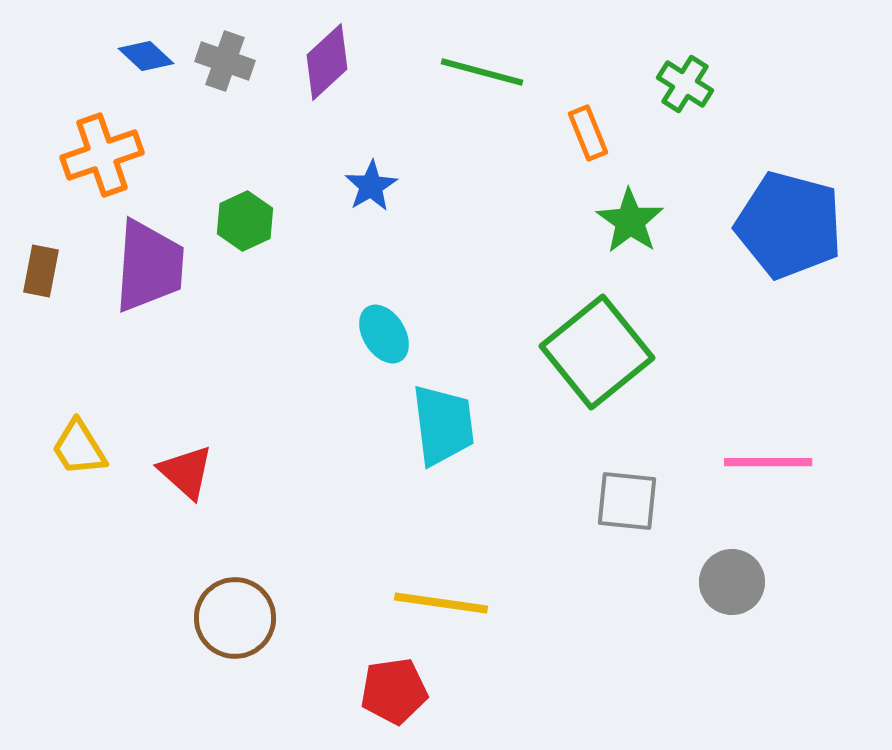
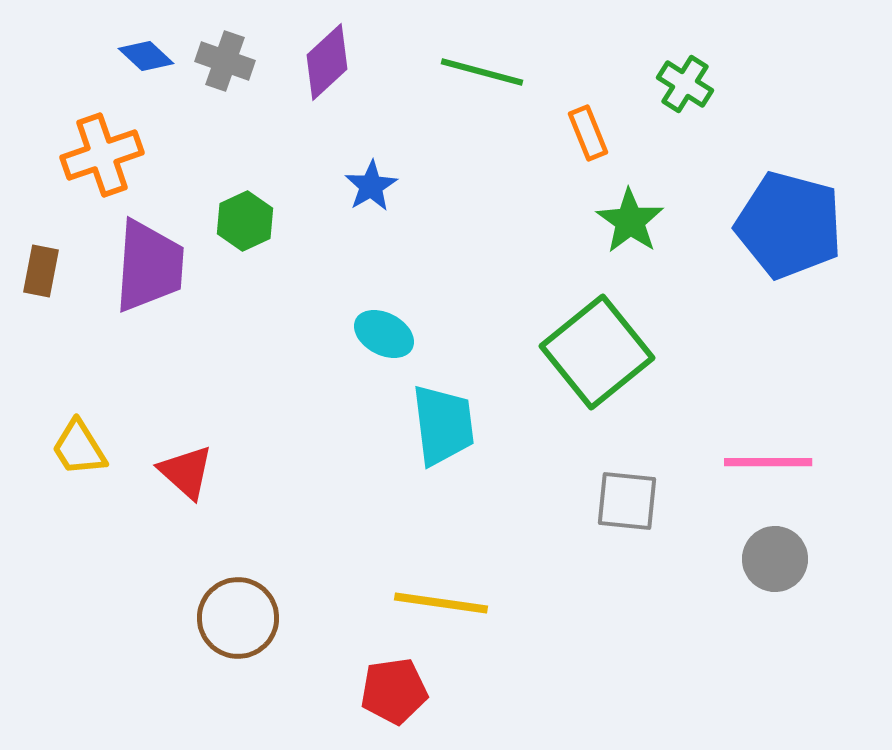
cyan ellipse: rotated 30 degrees counterclockwise
gray circle: moved 43 px right, 23 px up
brown circle: moved 3 px right
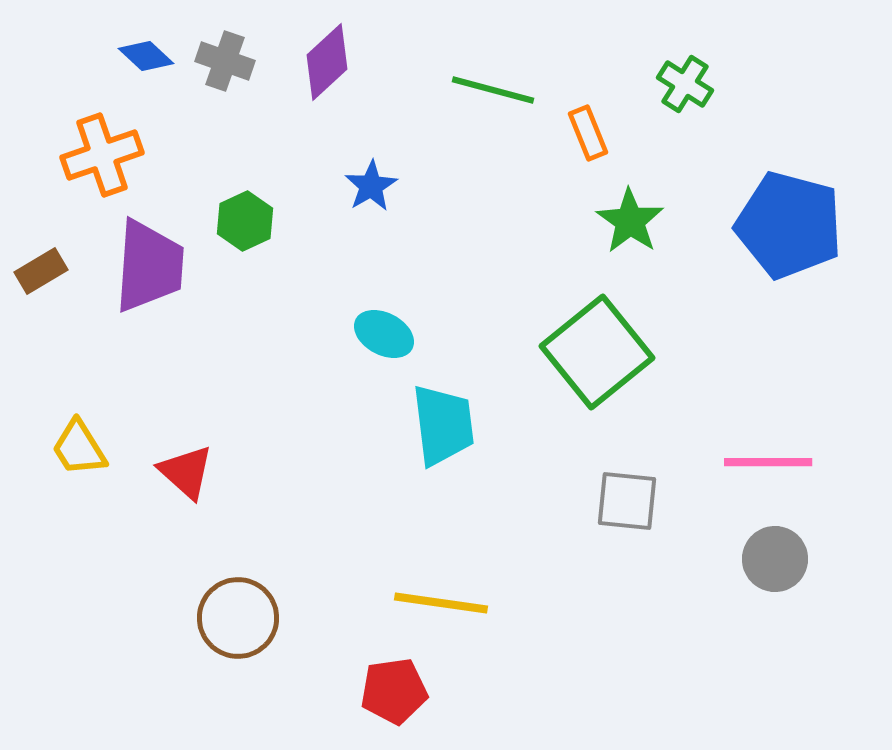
green line: moved 11 px right, 18 px down
brown rectangle: rotated 48 degrees clockwise
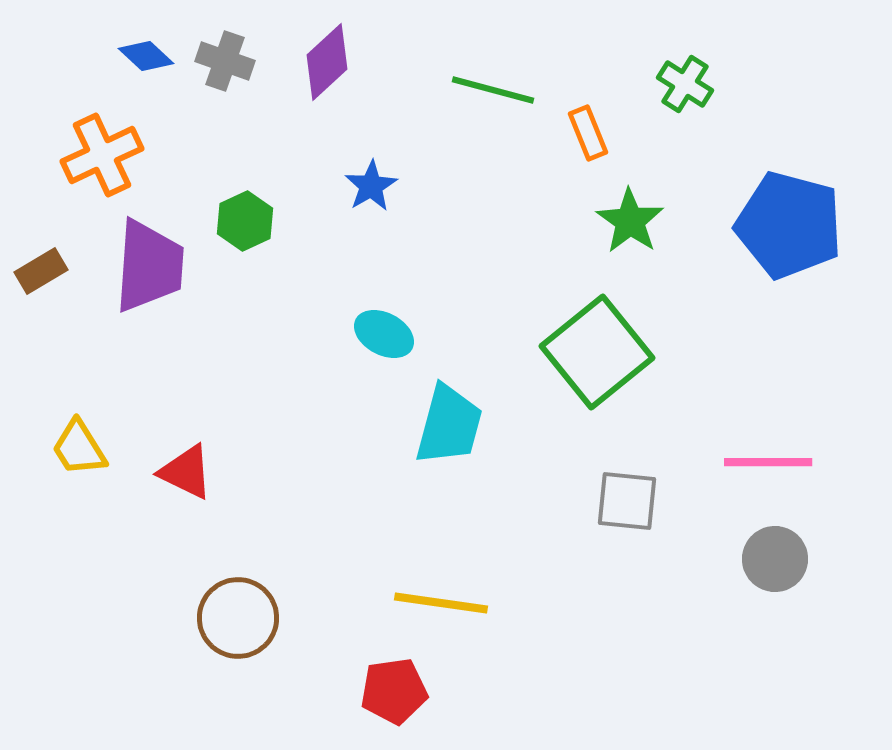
orange cross: rotated 6 degrees counterclockwise
cyan trapezoid: moved 6 px right; rotated 22 degrees clockwise
red triangle: rotated 16 degrees counterclockwise
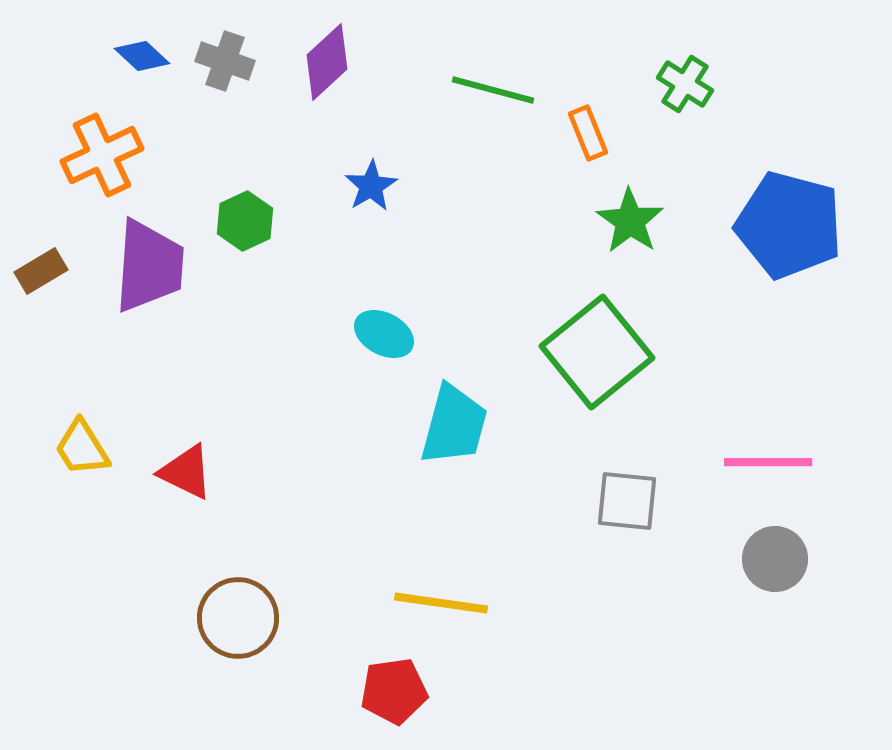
blue diamond: moved 4 px left
cyan trapezoid: moved 5 px right
yellow trapezoid: moved 3 px right
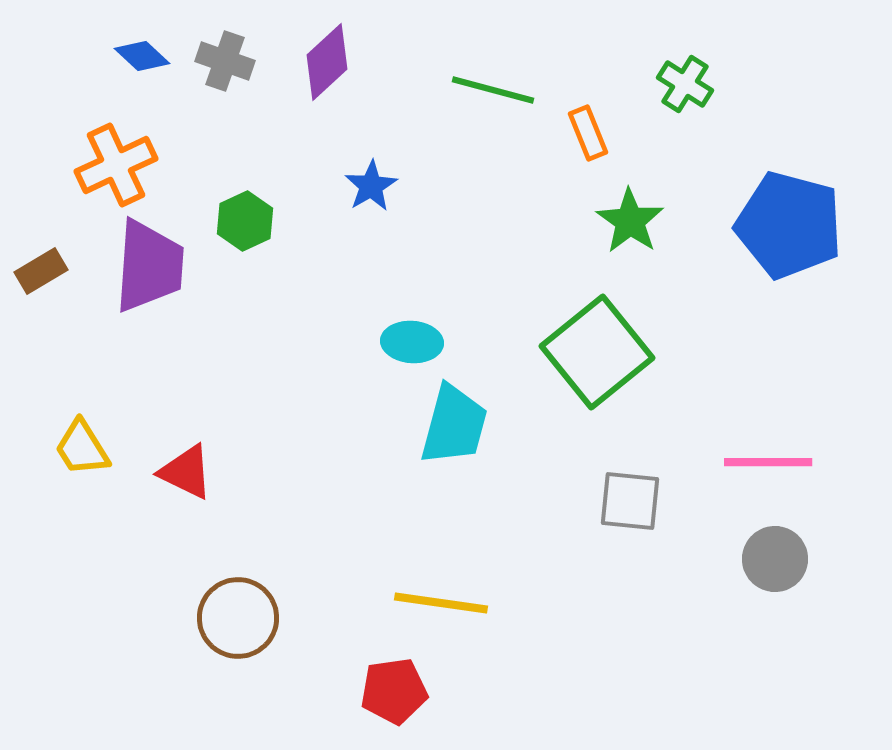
orange cross: moved 14 px right, 10 px down
cyan ellipse: moved 28 px right, 8 px down; rotated 24 degrees counterclockwise
gray square: moved 3 px right
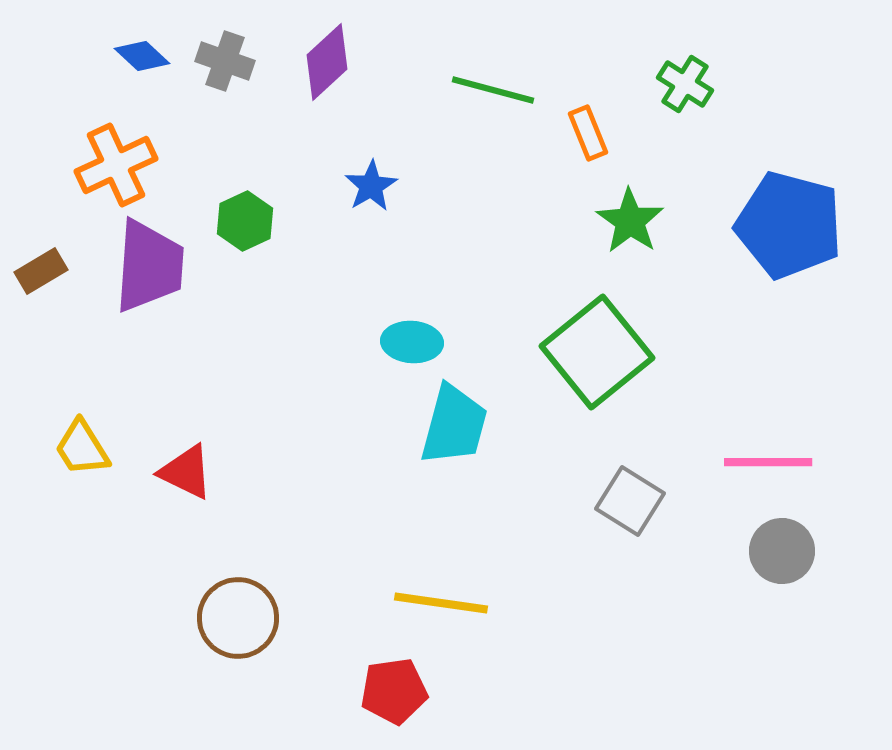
gray square: rotated 26 degrees clockwise
gray circle: moved 7 px right, 8 px up
